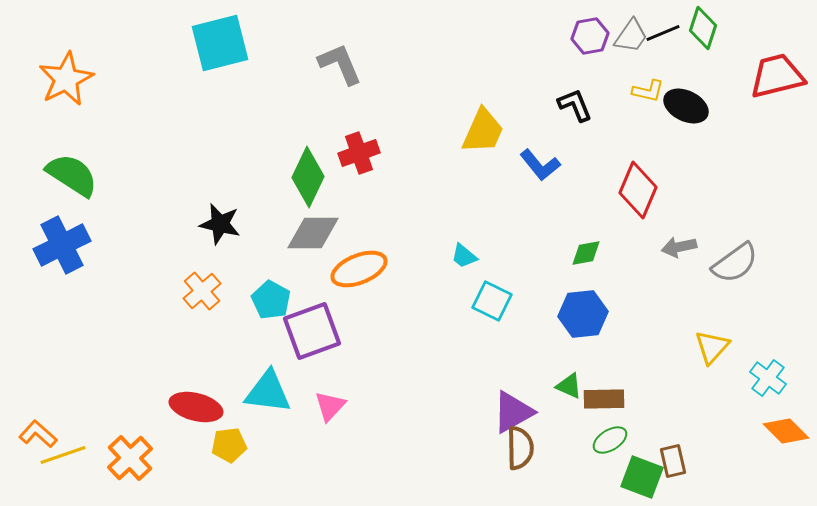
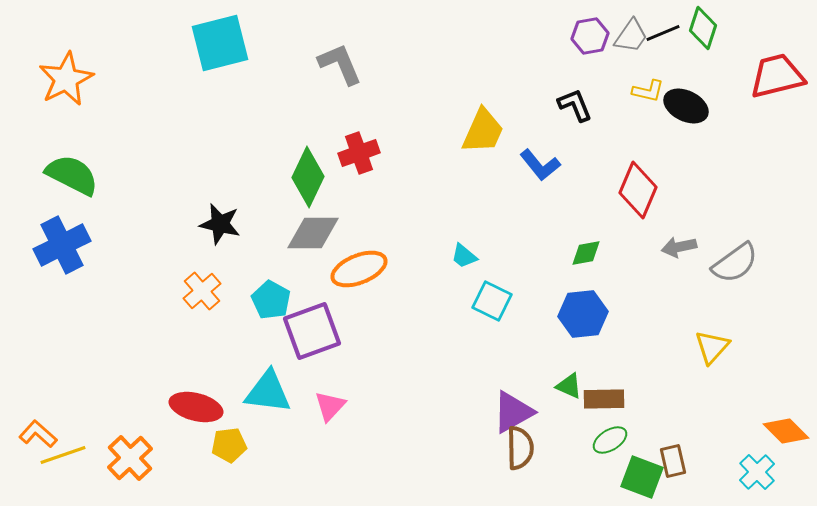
green semicircle at (72, 175): rotated 6 degrees counterclockwise
cyan cross at (768, 378): moved 11 px left, 94 px down; rotated 9 degrees clockwise
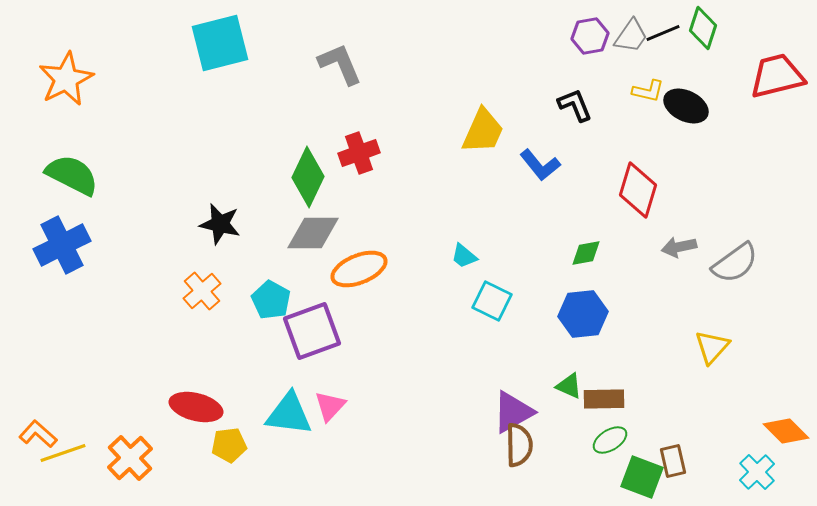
red diamond at (638, 190): rotated 6 degrees counterclockwise
cyan triangle at (268, 392): moved 21 px right, 22 px down
brown semicircle at (520, 448): moved 1 px left, 3 px up
yellow line at (63, 455): moved 2 px up
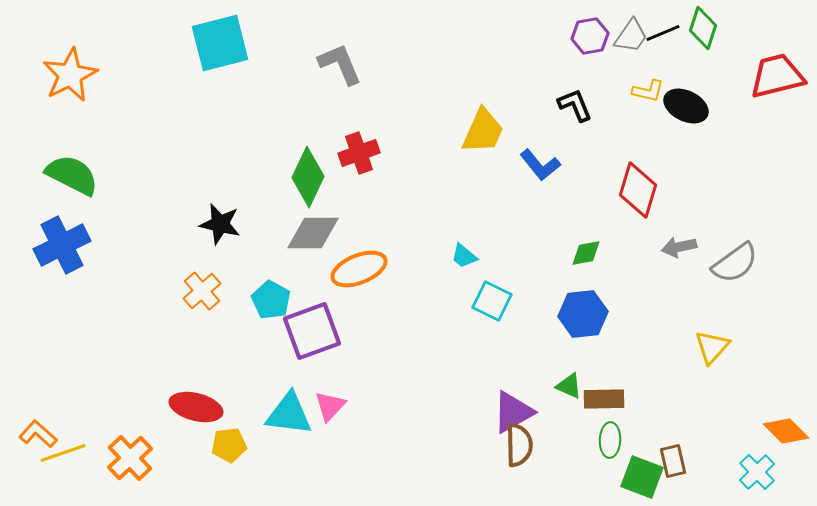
orange star at (66, 79): moved 4 px right, 4 px up
green ellipse at (610, 440): rotated 56 degrees counterclockwise
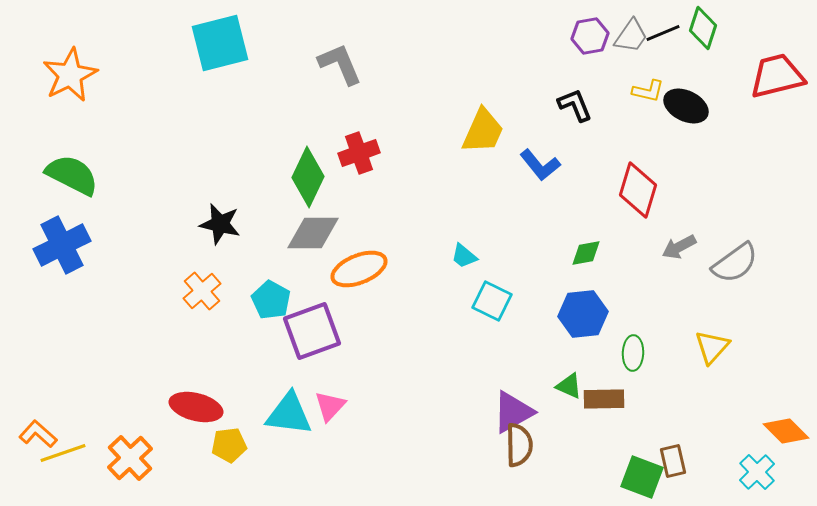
gray arrow at (679, 247): rotated 16 degrees counterclockwise
green ellipse at (610, 440): moved 23 px right, 87 px up
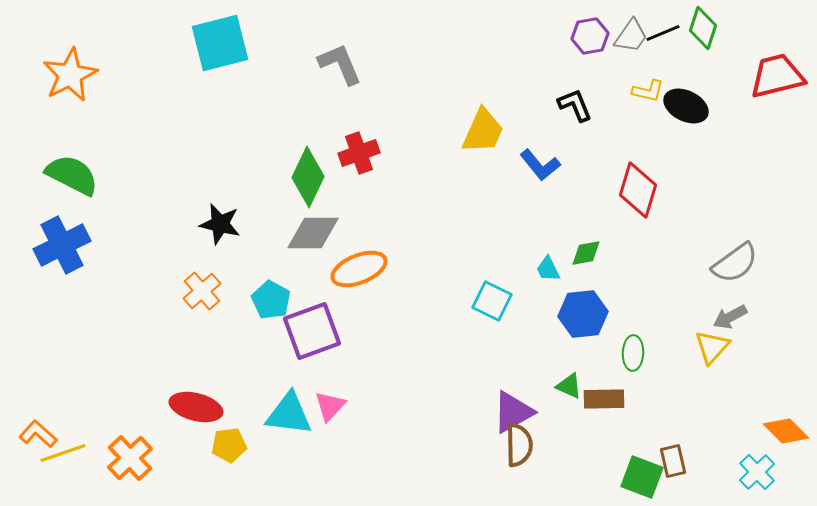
gray arrow at (679, 247): moved 51 px right, 70 px down
cyan trapezoid at (464, 256): moved 84 px right, 13 px down; rotated 24 degrees clockwise
